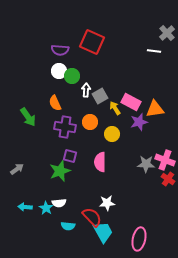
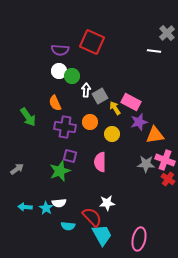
orange triangle: moved 26 px down
cyan trapezoid: moved 1 px left, 3 px down
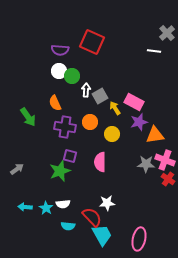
pink rectangle: moved 3 px right
white semicircle: moved 4 px right, 1 px down
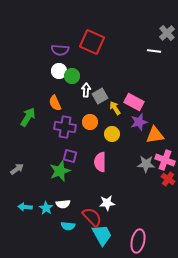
green arrow: rotated 114 degrees counterclockwise
pink ellipse: moved 1 px left, 2 px down
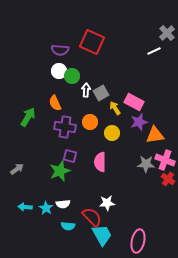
white line: rotated 32 degrees counterclockwise
gray square: moved 1 px right, 3 px up
yellow circle: moved 1 px up
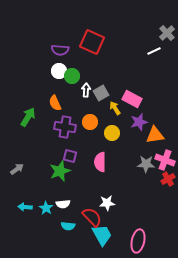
pink rectangle: moved 2 px left, 3 px up
red cross: rotated 24 degrees clockwise
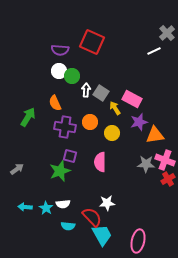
gray square: rotated 28 degrees counterclockwise
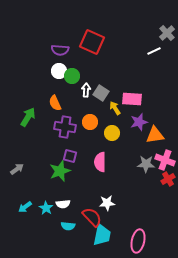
pink rectangle: rotated 24 degrees counterclockwise
cyan arrow: rotated 40 degrees counterclockwise
cyan trapezoid: rotated 40 degrees clockwise
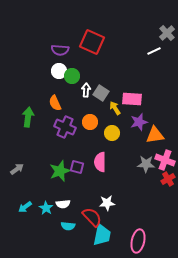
green arrow: rotated 24 degrees counterclockwise
purple cross: rotated 15 degrees clockwise
purple square: moved 7 px right, 11 px down
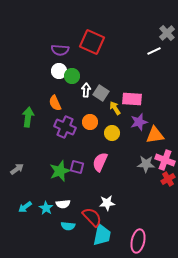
pink semicircle: rotated 24 degrees clockwise
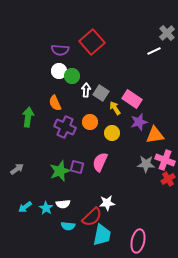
red square: rotated 25 degrees clockwise
pink rectangle: rotated 30 degrees clockwise
red semicircle: rotated 90 degrees clockwise
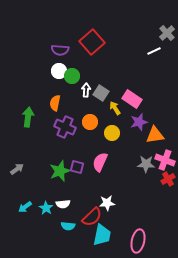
orange semicircle: rotated 35 degrees clockwise
